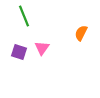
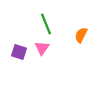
green line: moved 22 px right, 8 px down
orange semicircle: moved 2 px down
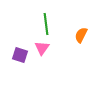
green line: rotated 15 degrees clockwise
purple square: moved 1 px right, 3 px down
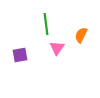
pink triangle: moved 15 px right
purple square: rotated 28 degrees counterclockwise
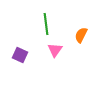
pink triangle: moved 2 px left, 2 px down
purple square: rotated 35 degrees clockwise
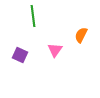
green line: moved 13 px left, 8 px up
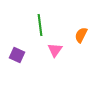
green line: moved 7 px right, 9 px down
purple square: moved 3 px left
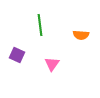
orange semicircle: rotated 112 degrees counterclockwise
pink triangle: moved 3 px left, 14 px down
